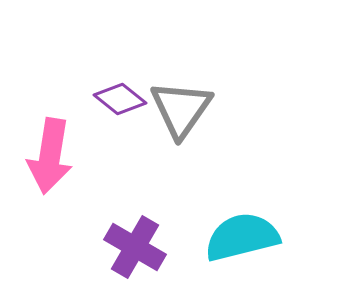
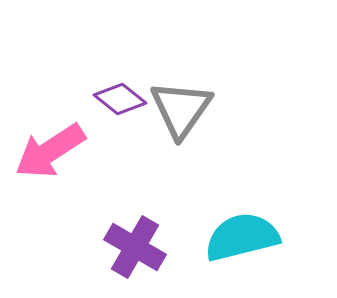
pink arrow: moved 5 px up; rotated 48 degrees clockwise
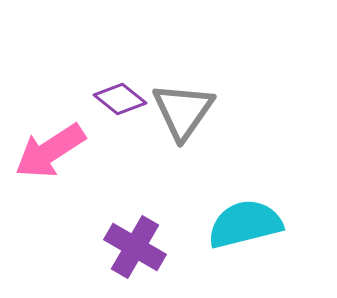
gray triangle: moved 2 px right, 2 px down
cyan semicircle: moved 3 px right, 13 px up
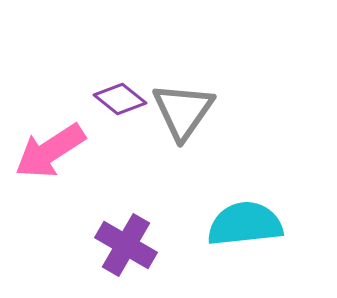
cyan semicircle: rotated 8 degrees clockwise
purple cross: moved 9 px left, 2 px up
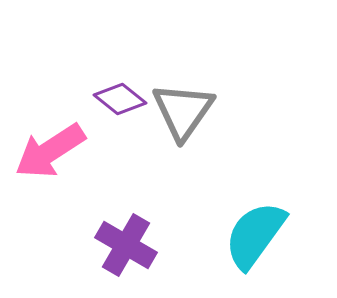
cyan semicircle: moved 10 px right, 11 px down; rotated 48 degrees counterclockwise
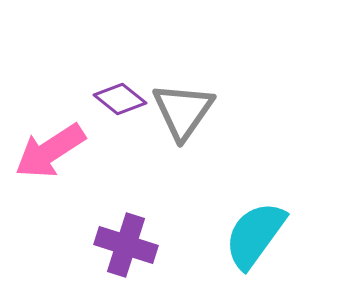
purple cross: rotated 12 degrees counterclockwise
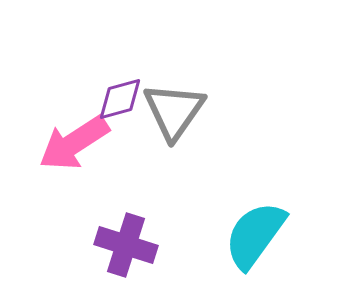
purple diamond: rotated 54 degrees counterclockwise
gray triangle: moved 9 px left
pink arrow: moved 24 px right, 8 px up
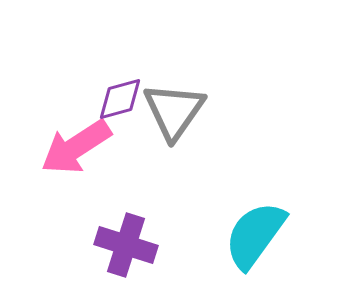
pink arrow: moved 2 px right, 4 px down
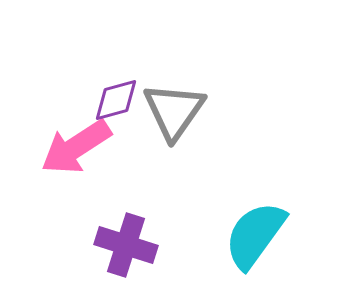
purple diamond: moved 4 px left, 1 px down
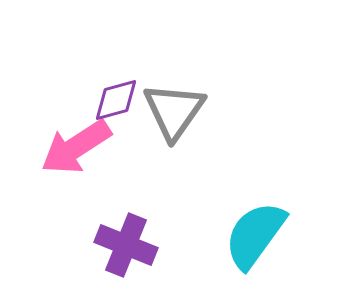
purple cross: rotated 4 degrees clockwise
